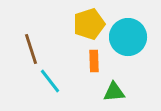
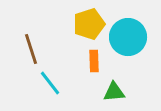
cyan line: moved 2 px down
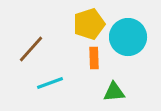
brown line: rotated 60 degrees clockwise
orange rectangle: moved 3 px up
cyan line: rotated 72 degrees counterclockwise
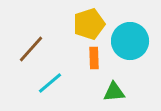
cyan circle: moved 2 px right, 4 px down
cyan line: rotated 20 degrees counterclockwise
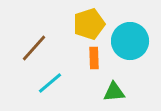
brown line: moved 3 px right, 1 px up
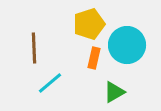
cyan circle: moved 3 px left, 4 px down
brown line: rotated 44 degrees counterclockwise
orange rectangle: rotated 15 degrees clockwise
green triangle: rotated 25 degrees counterclockwise
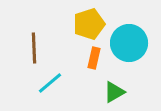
cyan circle: moved 2 px right, 2 px up
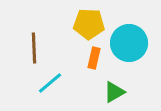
yellow pentagon: rotated 20 degrees clockwise
